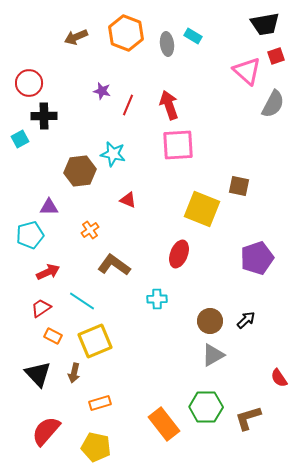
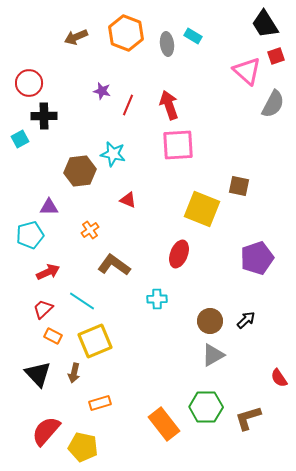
black trapezoid at (265, 24): rotated 68 degrees clockwise
red trapezoid at (41, 308): moved 2 px right, 1 px down; rotated 10 degrees counterclockwise
yellow pentagon at (96, 447): moved 13 px left
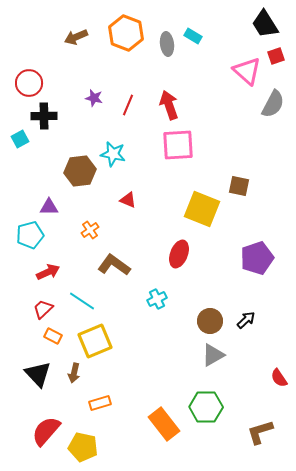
purple star at (102, 91): moved 8 px left, 7 px down
cyan cross at (157, 299): rotated 24 degrees counterclockwise
brown L-shape at (248, 418): moved 12 px right, 14 px down
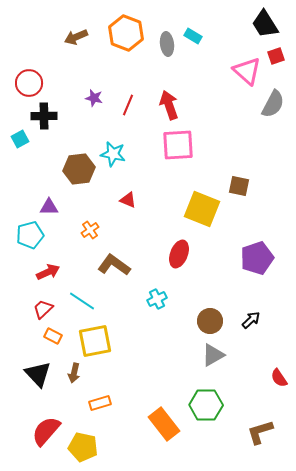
brown hexagon at (80, 171): moved 1 px left, 2 px up
black arrow at (246, 320): moved 5 px right
yellow square at (95, 341): rotated 12 degrees clockwise
green hexagon at (206, 407): moved 2 px up
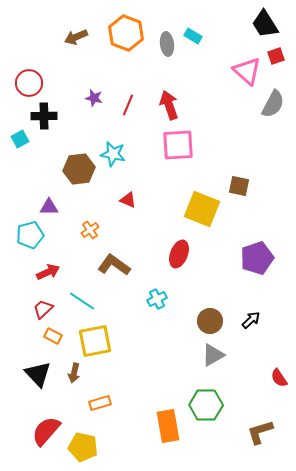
orange rectangle at (164, 424): moved 4 px right, 2 px down; rotated 28 degrees clockwise
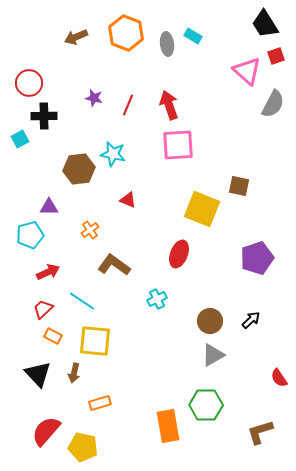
yellow square at (95, 341): rotated 16 degrees clockwise
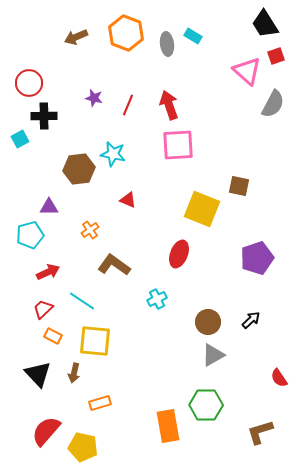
brown circle at (210, 321): moved 2 px left, 1 px down
